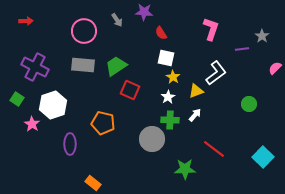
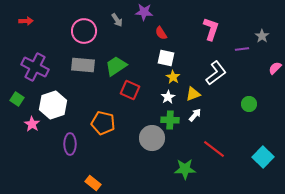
yellow triangle: moved 3 px left, 3 px down
gray circle: moved 1 px up
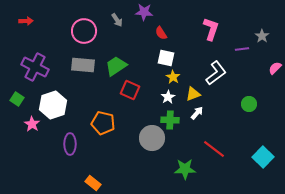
white arrow: moved 2 px right, 2 px up
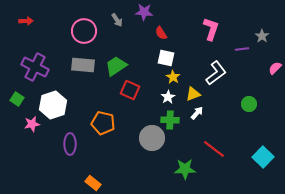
pink star: rotated 28 degrees clockwise
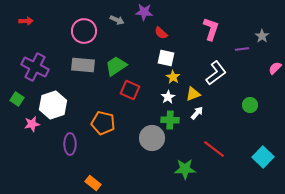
gray arrow: rotated 32 degrees counterclockwise
red semicircle: rotated 16 degrees counterclockwise
green circle: moved 1 px right, 1 px down
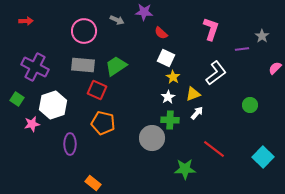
white square: rotated 12 degrees clockwise
red square: moved 33 px left
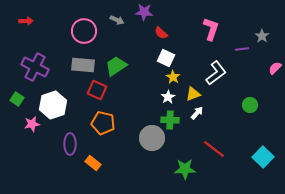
orange rectangle: moved 20 px up
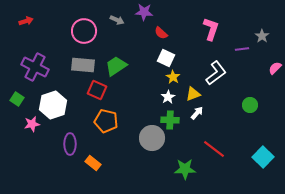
red arrow: rotated 16 degrees counterclockwise
orange pentagon: moved 3 px right, 2 px up
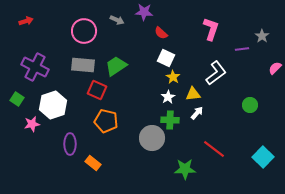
yellow triangle: rotated 14 degrees clockwise
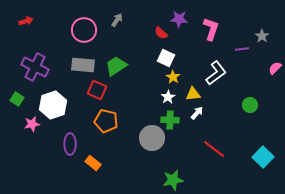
purple star: moved 35 px right, 7 px down
gray arrow: rotated 80 degrees counterclockwise
pink circle: moved 1 px up
green star: moved 12 px left, 11 px down; rotated 10 degrees counterclockwise
